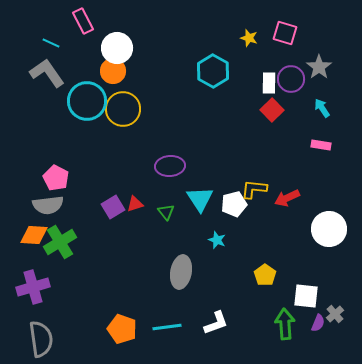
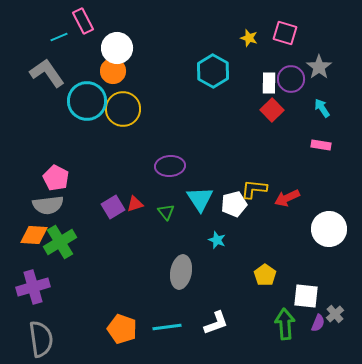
cyan line at (51, 43): moved 8 px right, 6 px up; rotated 48 degrees counterclockwise
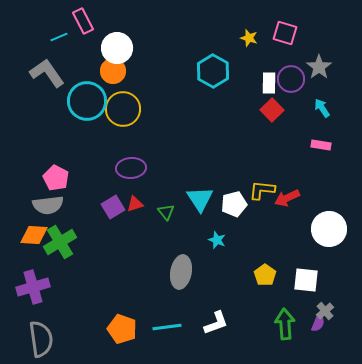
purple ellipse at (170, 166): moved 39 px left, 2 px down
yellow L-shape at (254, 189): moved 8 px right, 1 px down
white square at (306, 296): moved 16 px up
gray cross at (335, 314): moved 10 px left, 3 px up
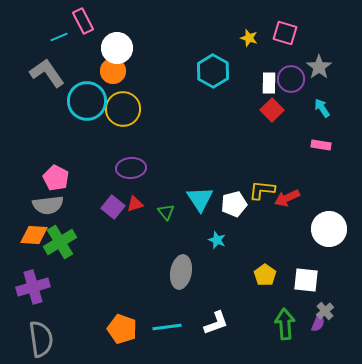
purple square at (113, 207): rotated 20 degrees counterclockwise
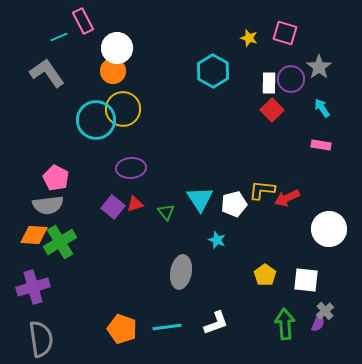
cyan circle at (87, 101): moved 9 px right, 19 px down
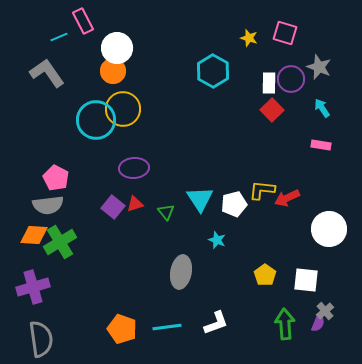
gray star at (319, 67): rotated 15 degrees counterclockwise
purple ellipse at (131, 168): moved 3 px right
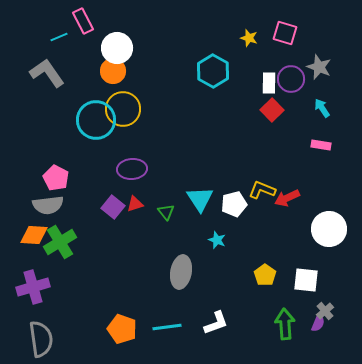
purple ellipse at (134, 168): moved 2 px left, 1 px down
yellow L-shape at (262, 190): rotated 16 degrees clockwise
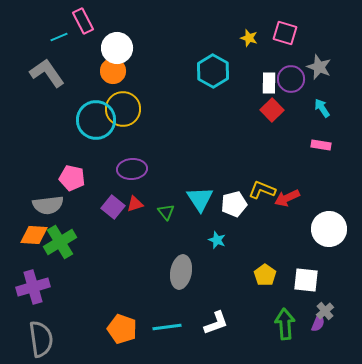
pink pentagon at (56, 178): moved 16 px right; rotated 15 degrees counterclockwise
